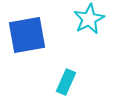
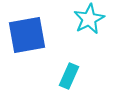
cyan rectangle: moved 3 px right, 6 px up
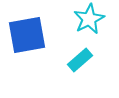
cyan rectangle: moved 11 px right, 16 px up; rotated 25 degrees clockwise
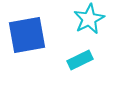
cyan rectangle: rotated 15 degrees clockwise
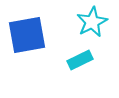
cyan star: moved 3 px right, 3 px down
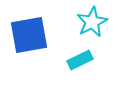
blue square: moved 2 px right
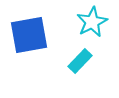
cyan rectangle: moved 1 px down; rotated 20 degrees counterclockwise
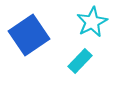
blue square: rotated 24 degrees counterclockwise
